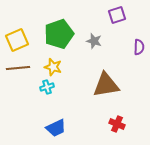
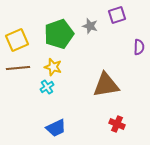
gray star: moved 4 px left, 15 px up
cyan cross: rotated 16 degrees counterclockwise
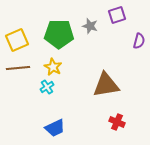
green pentagon: rotated 20 degrees clockwise
purple semicircle: moved 6 px up; rotated 14 degrees clockwise
yellow star: rotated 12 degrees clockwise
red cross: moved 2 px up
blue trapezoid: moved 1 px left
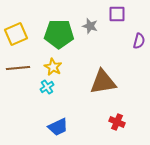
purple square: moved 1 px up; rotated 18 degrees clockwise
yellow square: moved 1 px left, 6 px up
brown triangle: moved 3 px left, 3 px up
blue trapezoid: moved 3 px right, 1 px up
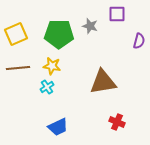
yellow star: moved 1 px left, 1 px up; rotated 18 degrees counterclockwise
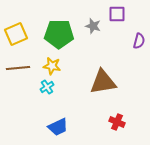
gray star: moved 3 px right
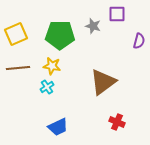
green pentagon: moved 1 px right, 1 px down
brown triangle: rotated 28 degrees counterclockwise
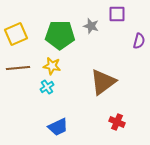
gray star: moved 2 px left
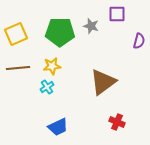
green pentagon: moved 3 px up
yellow star: rotated 18 degrees counterclockwise
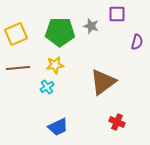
purple semicircle: moved 2 px left, 1 px down
yellow star: moved 3 px right, 1 px up
